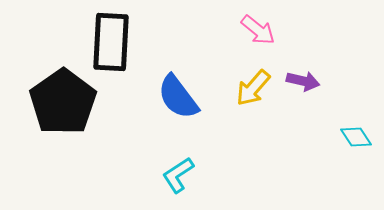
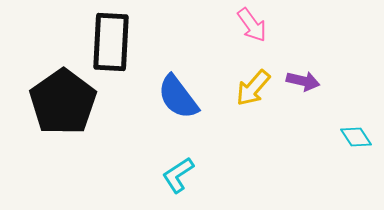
pink arrow: moved 6 px left, 5 px up; rotated 15 degrees clockwise
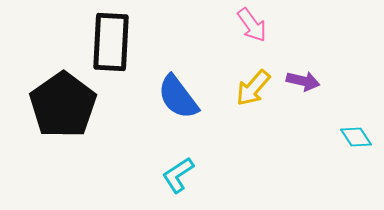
black pentagon: moved 3 px down
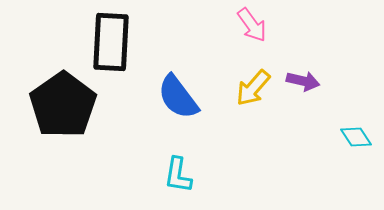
cyan L-shape: rotated 48 degrees counterclockwise
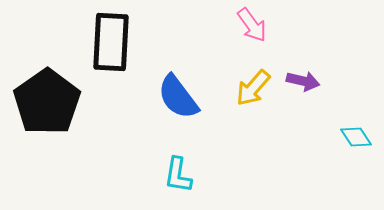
black pentagon: moved 16 px left, 3 px up
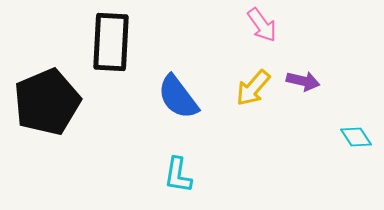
pink arrow: moved 10 px right
black pentagon: rotated 12 degrees clockwise
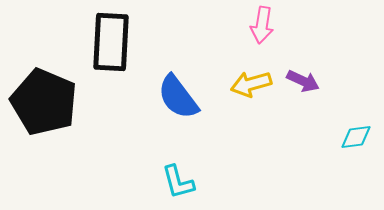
pink arrow: rotated 45 degrees clockwise
purple arrow: rotated 12 degrees clockwise
yellow arrow: moved 2 px left, 4 px up; rotated 33 degrees clockwise
black pentagon: moved 3 px left; rotated 26 degrees counterclockwise
cyan diamond: rotated 64 degrees counterclockwise
cyan L-shape: moved 7 px down; rotated 24 degrees counterclockwise
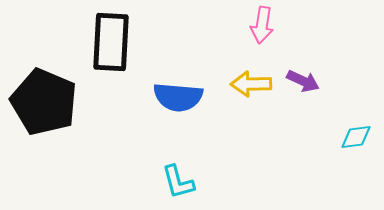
yellow arrow: rotated 15 degrees clockwise
blue semicircle: rotated 48 degrees counterclockwise
